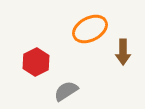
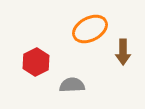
gray semicircle: moved 6 px right, 6 px up; rotated 30 degrees clockwise
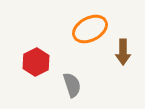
gray semicircle: rotated 75 degrees clockwise
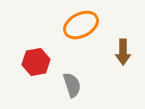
orange ellipse: moved 9 px left, 4 px up
red hexagon: rotated 16 degrees clockwise
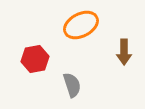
brown arrow: moved 1 px right
red hexagon: moved 1 px left, 3 px up
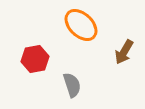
orange ellipse: rotated 72 degrees clockwise
brown arrow: rotated 30 degrees clockwise
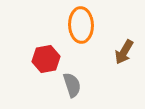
orange ellipse: rotated 44 degrees clockwise
red hexagon: moved 11 px right
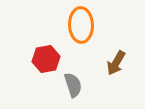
brown arrow: moved 8 px left, 11 px down
gray semicircle: moved 1 px right
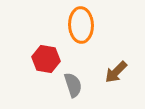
red hexagon: rotated 20 degrees clockwise
brown arrow: moved 9 px down; rotated 15 degrees clockwise
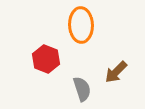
red hexagon: rotated 12 degrees clockwise
gray semicircle: moved 9 px right, 4 px down
